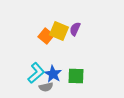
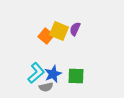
blue star: rotated 18 degrees clockwise
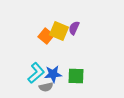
purple semicircle: moved 1 px left, 1 px up
blue star: rotated 18 degrees clockwise
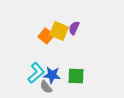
blue star: moved 1 px left, 1 px down; rotated 12 degrees clockwise
gray semicircle: rotated 64 degrees clockwise
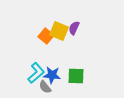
gray semicircle: moved 1 px left
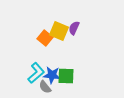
orange square: moved 1 px left, 2 px down
green square: moved 10 px left
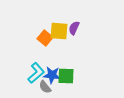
yellow square: rotated 18 degrees counterclockwise
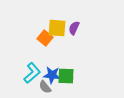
yellow square: moved 2 px left, 3 px up
cyan L-shape: moved 4 px left
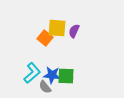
purple semicircle: moved 3 px down
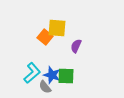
purple semicircle: moved 2 px right, 15 px down
orange square: moved 1 px up
blue star: rotated 12 degrees clockwise
